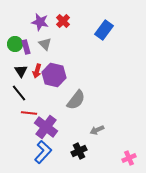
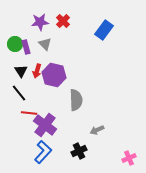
purple star: rotated 18 degrees counterclockwise
gray semicircle: rotated 40 degrees counterclockwise
purple cross: moved 1 px left, 2 px up
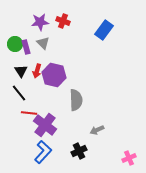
red cross: rotated 24 degrees counterclockwise
gray triangle: moved 2 px left, 1 px up
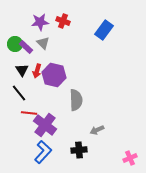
purple rectangle: rotated 32 degrees counterclockwise
black triangle: moved 1 px right, 1 px up
black cross: moved 1 px up; rotated 21 degrees clockwise
pink cross: moved 1 px right
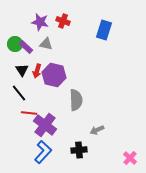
purple star: rotated 18 degrees clockwise
blue rectangle: rotated 18 degrees counterclockwise
gray triangle: moved 3 px right, 1 px down; rotated 32 degrees counterclockwise
pink cross: rotated 24 degrees counterclockwise
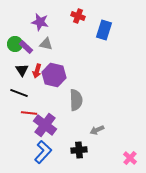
red cross: moved 15 px right, 5 px up
black line: rotated 30 degrees counterclockwise
